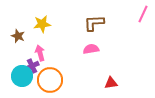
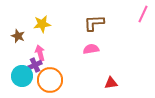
purple cross: moved 3 px right, 1 px up
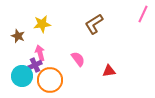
brown L-shape: moved 1 px down; rotated 30 degrees counterclockwise
pink semicircle: moved 13 px left, 10 px down; rotated 63 degrees clockwise
red triangle: moved 2 px left, 12 px up
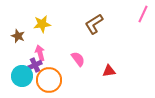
orange circle: moved 1 px left
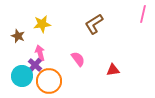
pink line: rotated 12 degrees counterclockwise
purple cross: rotated 24 degrees counterclockwise
red triangle: moved 4 px right, 1 px up
orange circle: moved 1 px down
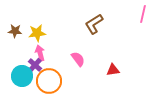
yellow star: moved 5 px left, 9 px down
brown star: moved 3 px left, 5 px up; rotated 16 degrees counterclockwise
